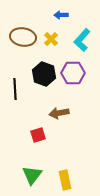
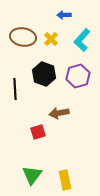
blue arrow: moved 3 px right
purple hexagon: moved 5 px right, 3 px down; rotated 15 degrees counterclockwise
red square: moved 3 px up
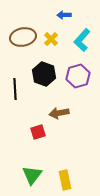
brown ellipse: rotated 20 degrees counterclockwise
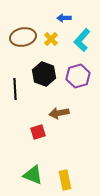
blue arrow: moved 3 px down
green triangle: moved 1 px right; rotated 45 degrees counterclockwise
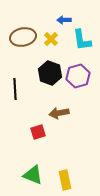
blue arrow: moved 2 px down
cyan L-shape: rotated 50 degrees counterclockwise
black hexagon: moved 6 px right, 1 px up
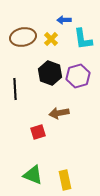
cyan L-shape: moved 1 px right, 1 px up
